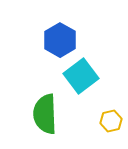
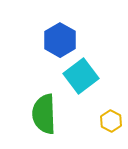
green semicircle: moved 1 px left
yellow hexagon: rotated 20 degrees counterclockwise
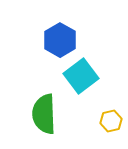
yellow hexagon: rotated 20 degrees clockwise
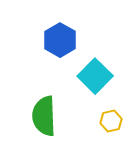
cyan square: moved 14 px right; rotated 8 degrees counterclockwise
green semicircle: moved 2 px down
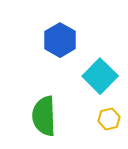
cyan square: moved 5 px right
yellow hexagon: moved 2 px left, 2 px up
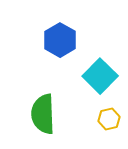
green semicircle: moved 1 px left, 2 px up
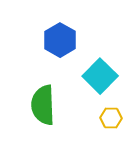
green semicircle: moved 9 px up
yellow hexagon: moved 2 px right, 1 px up; rotated 15 degrees clockwise
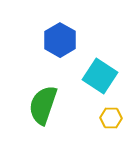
cyan square: rotated 12 degrees counterclockwise
green semicircle: rotated 21 degrees clockwise
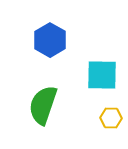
blue hexagon: moved 10 px left
cyan square: moved 2 px right, 1 px up; rotated 32 degrees counterclockwise
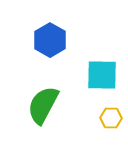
green semicircle: rotated 9 degrees clockwise
